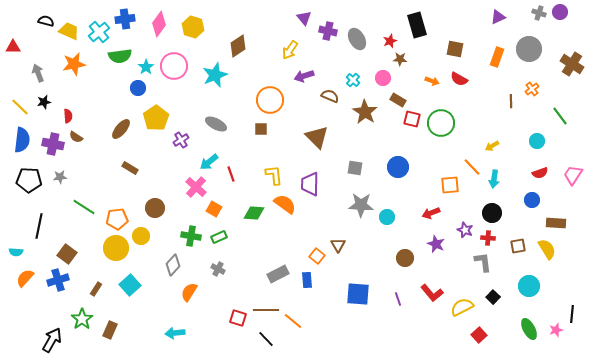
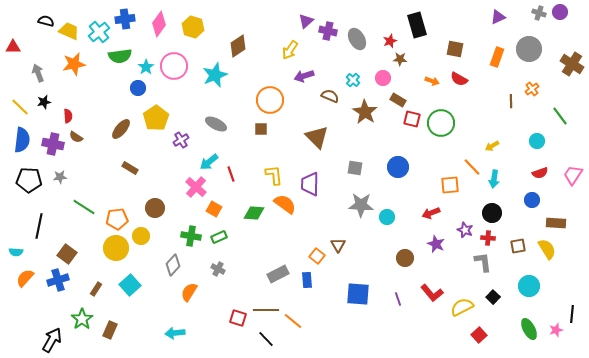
purple triangle at (304, 18): moved 2 px right, 3 px down; rotated 28 degrees clockwise
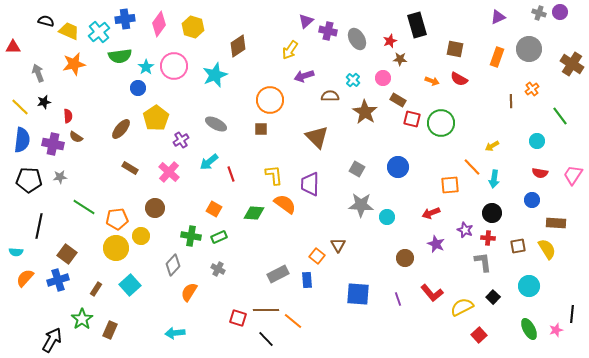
brown semicircle at (330, 96): rotated 24 degrees counterclockwise
gray square at (355, 168): moved 2 px right, 1 px down; rotated 21 degrees clockwise
red semicircle at (540, 173): rotated 28 degrees clockwise
pink cross at (196, 187): moved 27 px left, 15 px up
